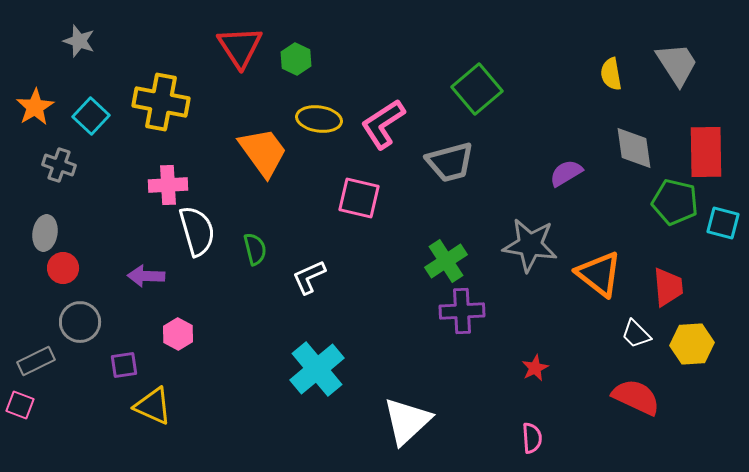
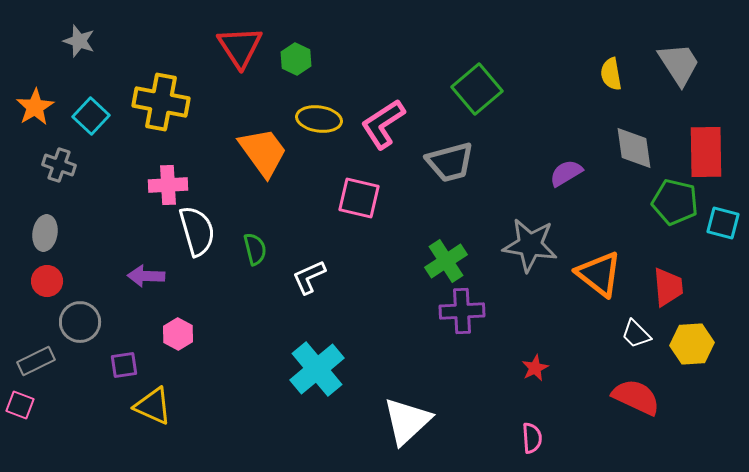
gray trapezoid at (677, 64): moved 2 px right
red circle at (63, 268): moved 16 px left, 13 px down
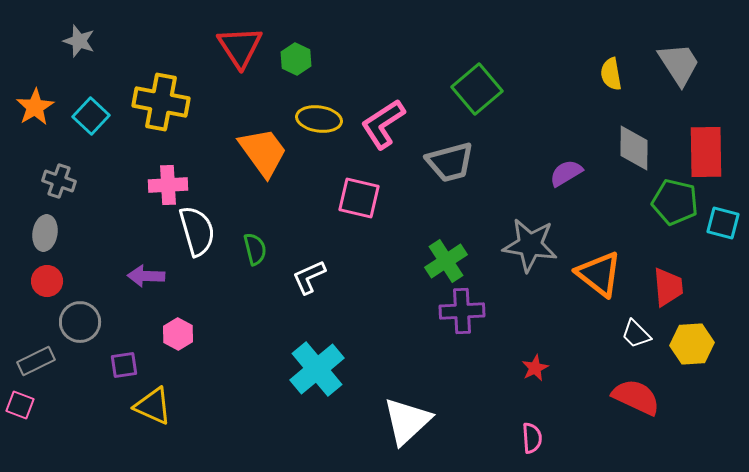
gray diamond at (634, 148): rotated 9 degrees clockwise
gray cross at (59, 165): moved 16 px down
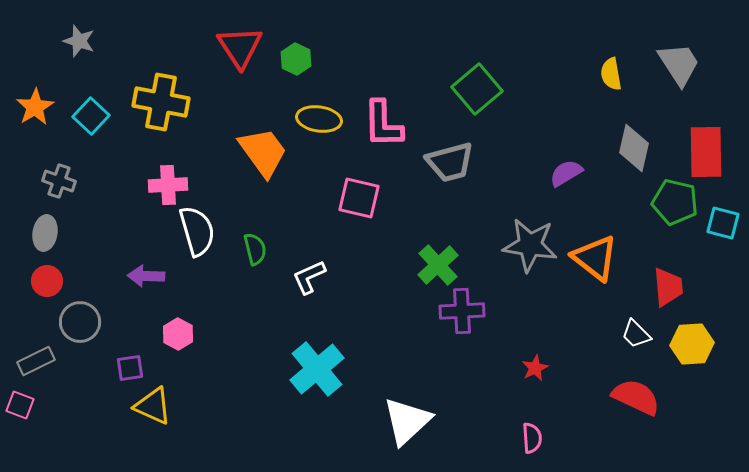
pink L-shape at (383, 124): rotated 58 degrees counterclockwise
gray diamond at (634, 148): rotated 12 degrees clockwise
green cross at (446, 261): moved 8 px left, 4 px down; rotated 9 degrees counterclockwise
orange triangle at (599, 274): moved 4 px left, 16 px up
purple square at (124, 365): moved 6 px right, 3 px down
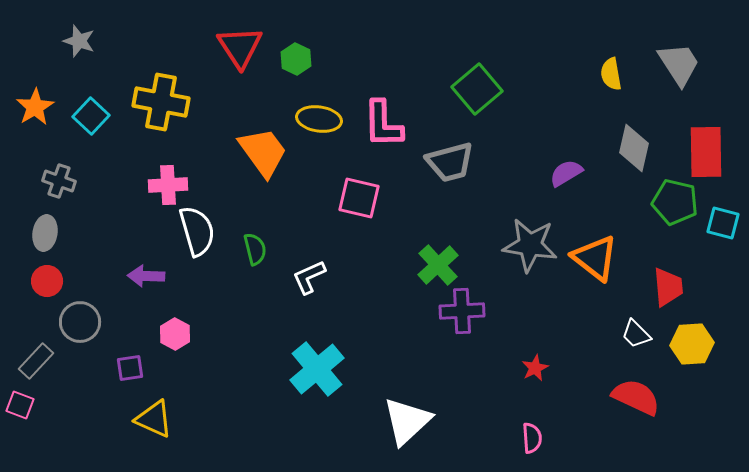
pink hexagon at (178, 334): moved 3 px left
gray rectangle at (36, 361): rotated 21 degrees counterclockwise
yellow triangle at (153, 406): moved 1 px right, 13 px down
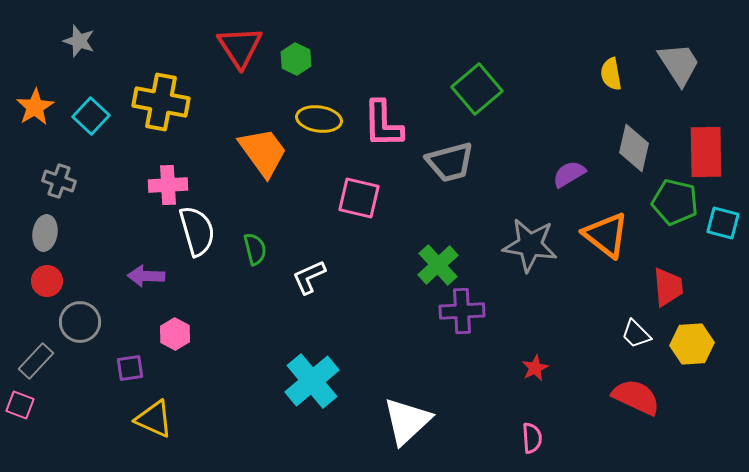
purple semicircle at (566, 173): moved 3 px right, 1 px down
orange triangle at (595, 258): moved 11 px right, 23 px up
cyan cross at (317, 369): moved 5 px left, 12 px down
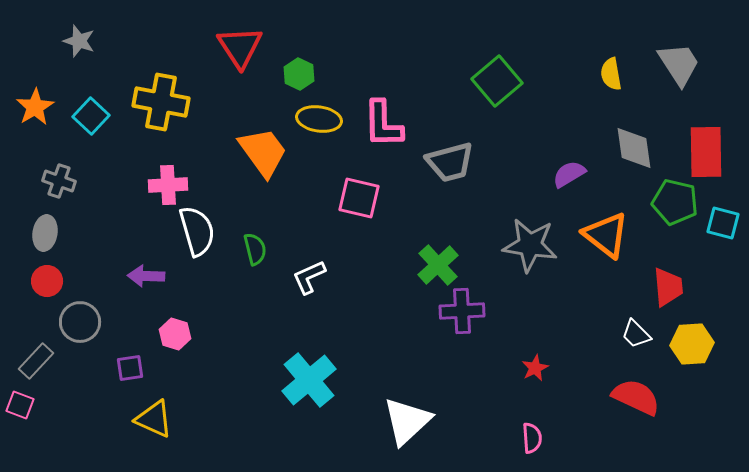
green hexagon at (296, 59): moved 3 px right, 15 px down
green square at (477, 89): moved 20 px right, 8 px up
gray diamond at (634, 148): rotated 21 degrees counterclockwise
pink hexagon at (175, 334): rotated 12 degrees counterclockwise
cyan cross at (312, 381): moved 3 px left, 1 px up
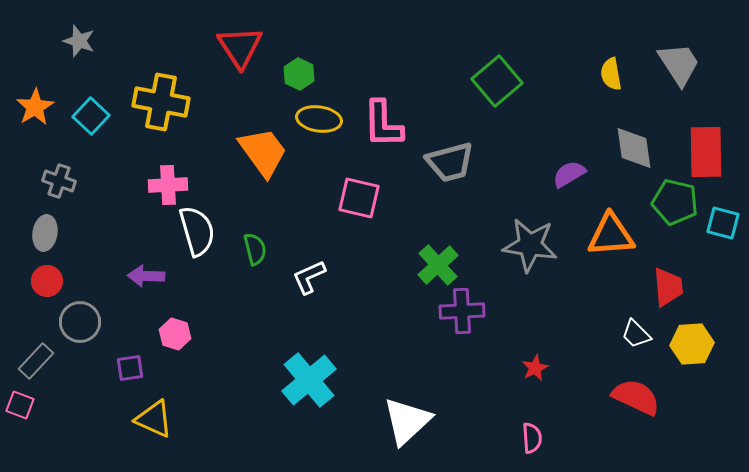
orange triangle at (606, 235): moved 5 px right; rotated 42 degrees counterclockwise
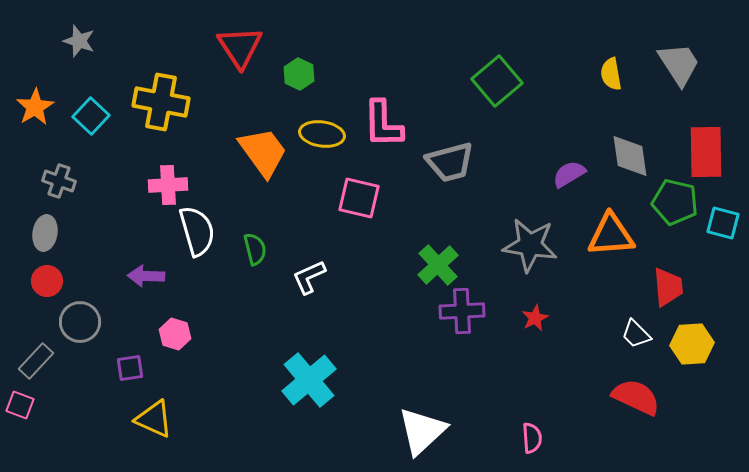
yellow ellipse at (319, 119): moved 3 px right, 15 px down
gray diamond at (634, 148): moved 4 px left, 8 px down
red star at (535, 368): moved 50 px up
white triangle at (407, 421): moved 15 px right, 10 px down
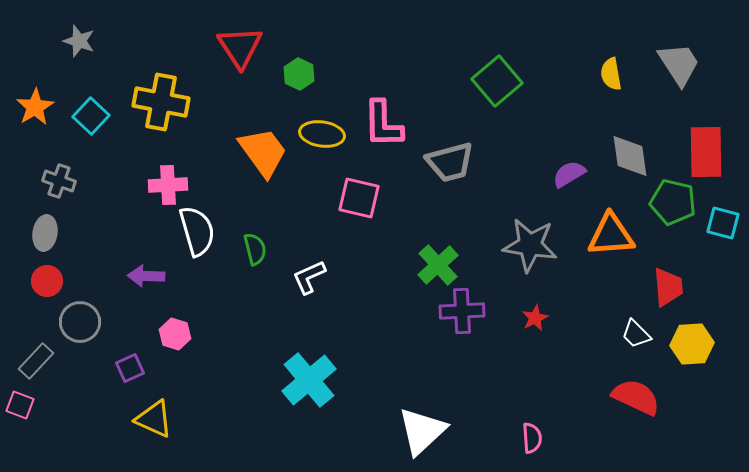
green pentagon at (675, 202): moved 2 px left
purple square at (130, 368): rotated 16 degrees counterclockwise
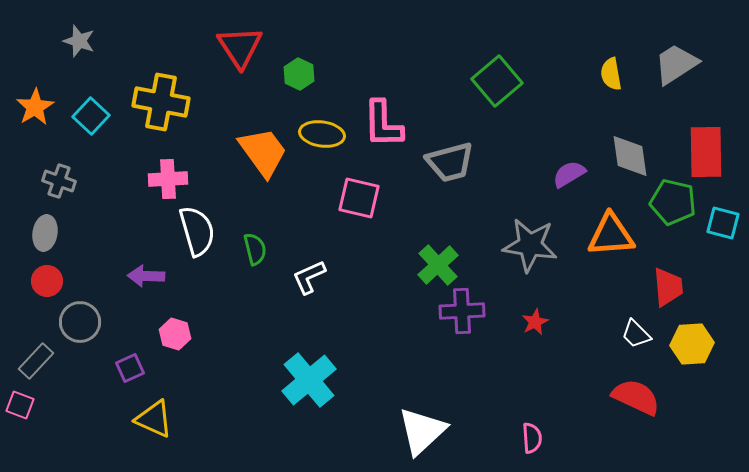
gray trapezoid at (679, 64): moved 3 px left; rotated 90 degrees counterclockwise
pink cross at (168, 185): moved 6 px up
red star at (535, 318): moved 4 px down
